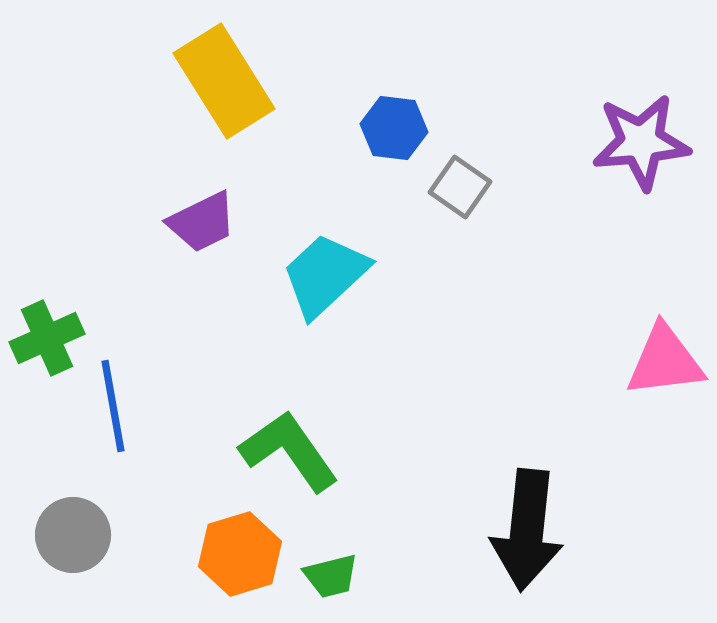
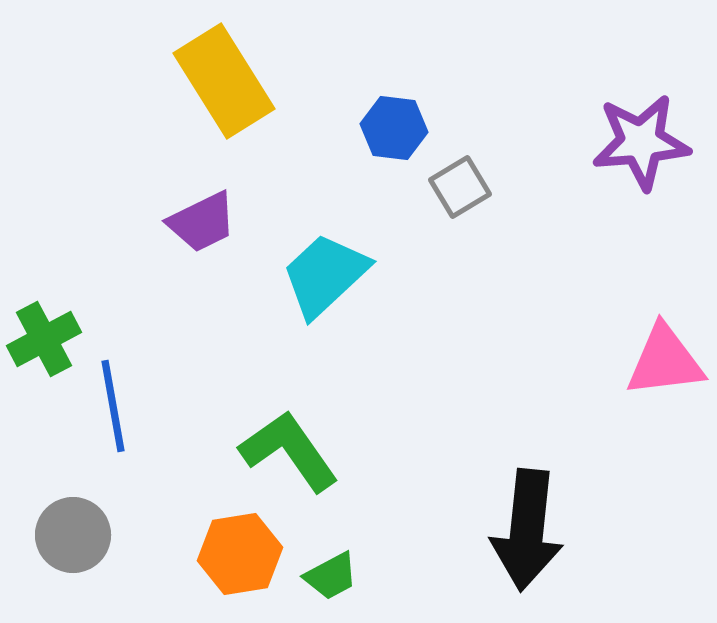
gray square: rotated 24 degrees clockwise
green cross: moved 3 px left, 1 px down; rotated 4 degrees counterclockwise
orange hexagon: rotated 8 degrees clockwise
green trapezoid: rotated 14 degrees counterclockwise
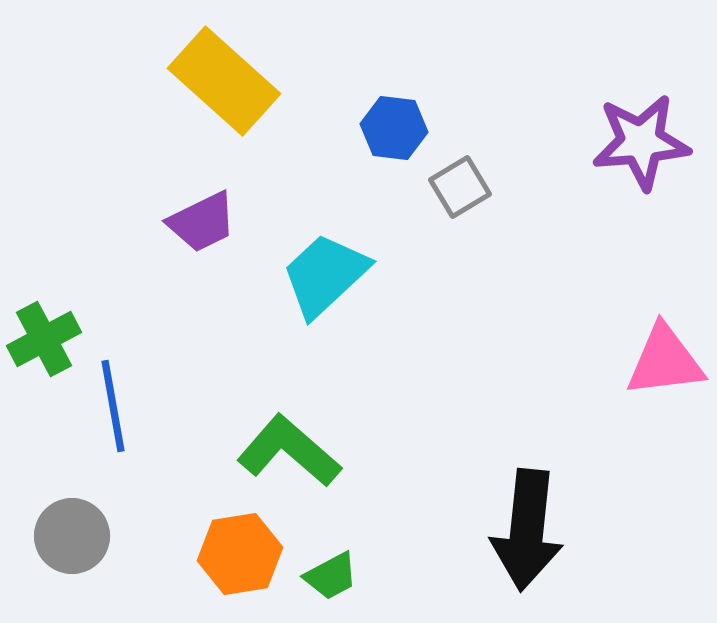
yellow rectangle: rotated 16 degrees counterclockwise
green L-shape: rotated 14 degrees counterclockwise
gray circle: moved 1 px left, 1 px down
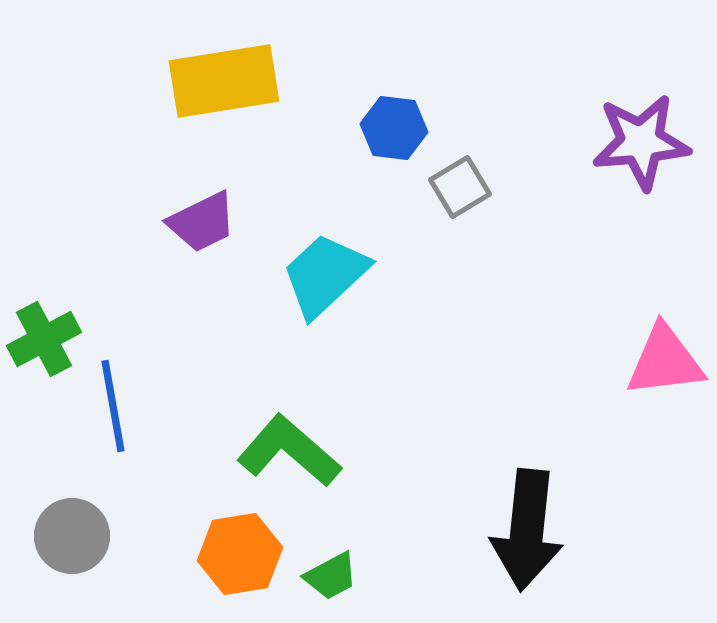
yellow rectangle: rotated 51 degrees counterclockwise
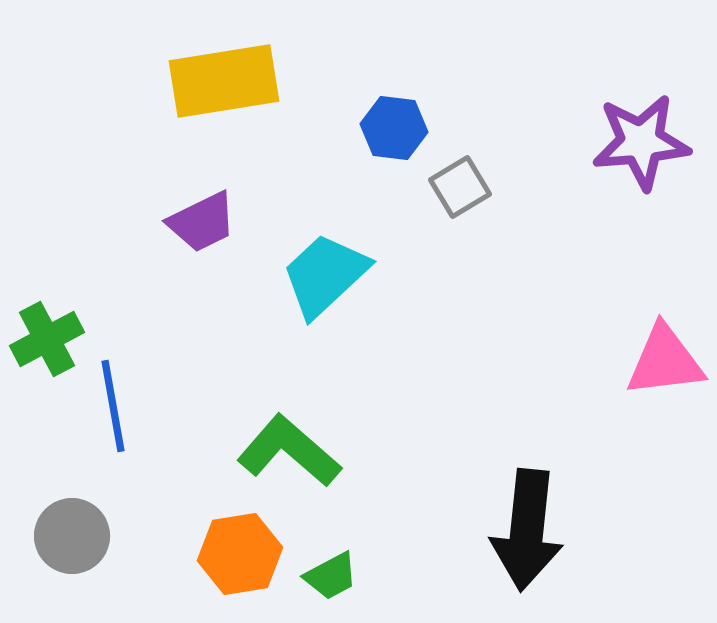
green cross: moved 3 px right
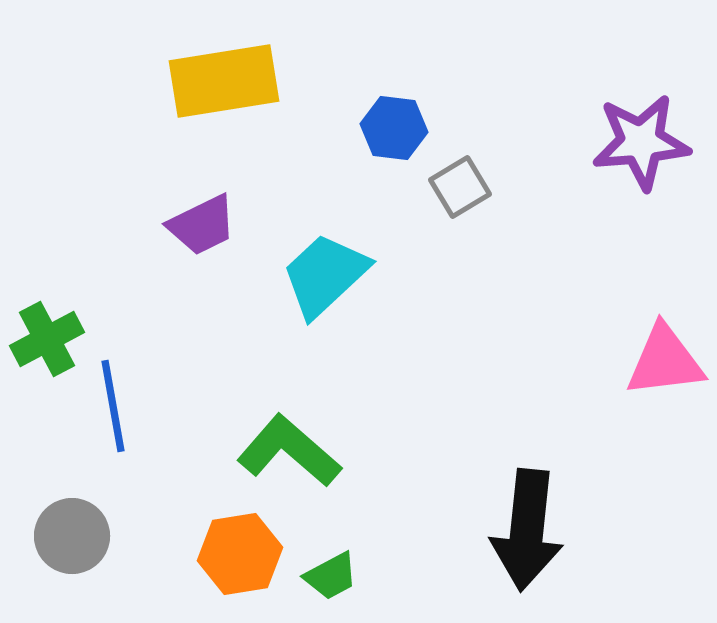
purple trapezoid: moved 3 px down
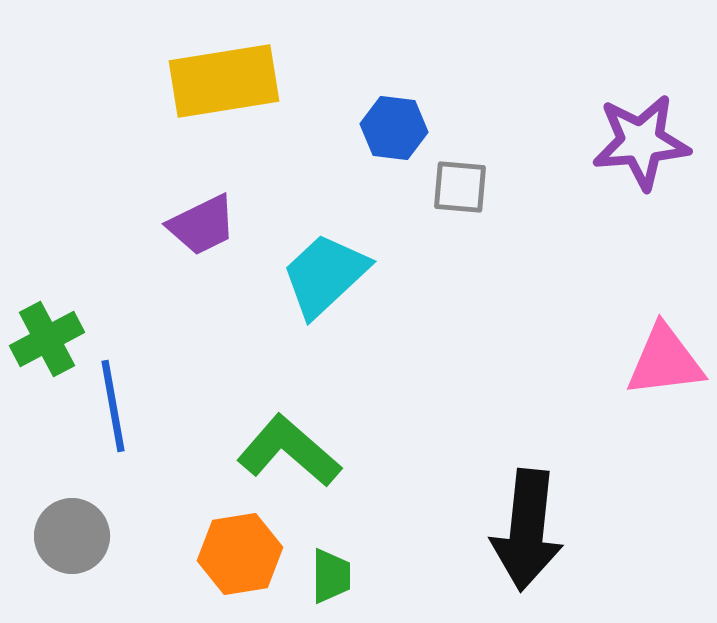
gray square: rotated 36 degrees clockwise
green trapezoid: rotated 62 degrees counterclockwise
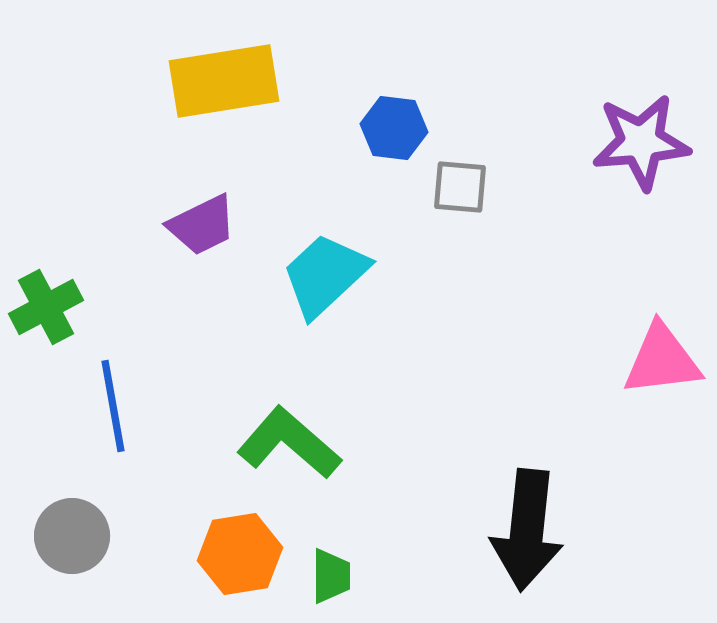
green cross: moved 1 px left, 32 px up
pink triangle: moved 3 px left, 1 px up
green L-shape: moved 8 px up
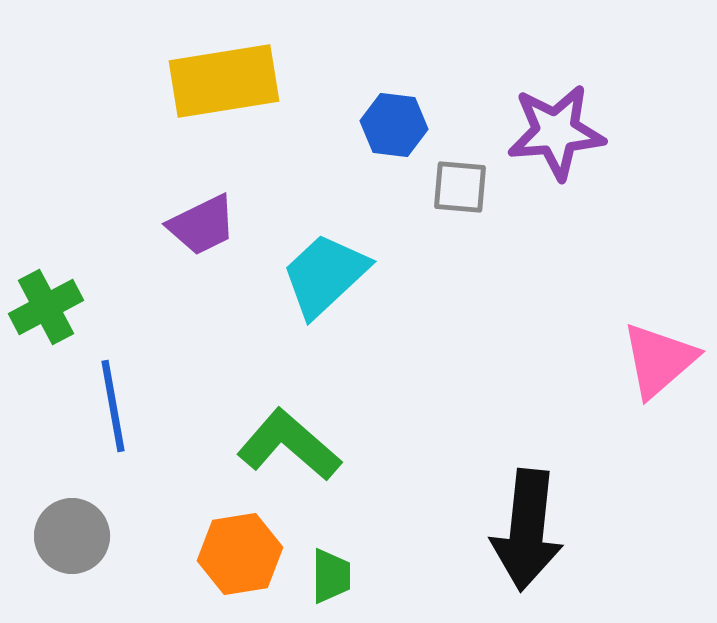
blue hexagon: moved 3 px up
purple star: moved 85 px left, 10 px up
pink triangle: moved 3 px left; rotated 34 degrees counterclockwise
green L-shape: moved 2 px down
